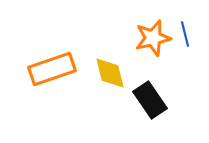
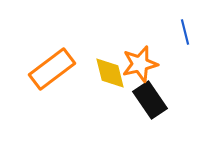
blue line: moved 2 px up
orange star: moved 13 px left, 26 px down
orange rectangle: rotated 18 degrees counterclockwise
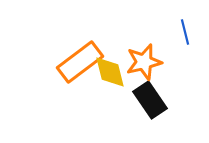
orange star: moved 4 px right, 2 px up
orange rectangle: moved 28 px right, 7 px up
yellow diamond: moved 1 px up
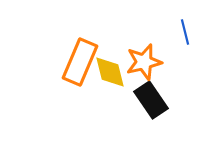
orange rectangle: rotated 30 degrees counterclockwise
black rectangle: moved 1 px right
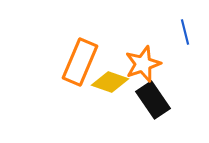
orange star: moved 1 px left, 2 px down; rotated 6 degrees counterclockwise
yellow diamond: moved 10 px down; rotated 57 degrees counterclockwise
black rectangle: moved 2 px right
